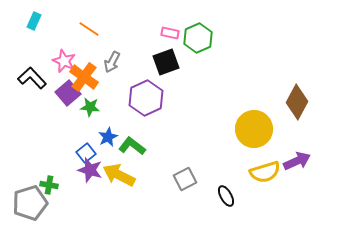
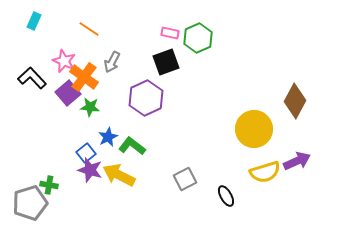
brown diamond: moved 2 px left, 1 px up
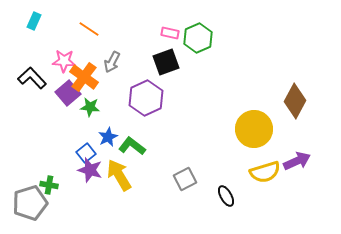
pink star: rotated 20 degrees counterclockwise
yellow arrow: rotated 32 degrees clockwise
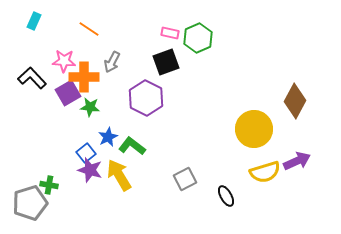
orange cross: rotated 36 degrees counterclockwise
purple square: rotated 10 degrees clockwise
purple hexagon: rotated 8 degrees counterclockwise
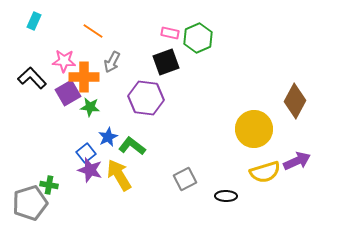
orange line: moved 4 px right, 2 px down
purple hexagon: rotated 20 degrees counterclockwise
black ellipse: rotated 60 degrees counterclockwise
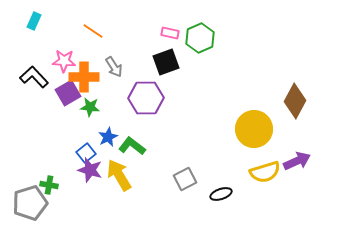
green hexagon: moved 2 px right
gray arrow: moved 2 px right, 5 px down; rotated 60 degrees counterclockwise
black L-shape: moved 2 px right, 1 px up
purple hexagon: rotated 8 degrees counterclockwise
black ellipse: moved 5 px left, 2 px up; rotated 20 degrees counterclockwise
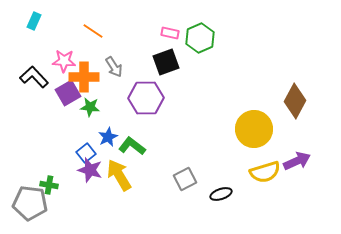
gray pentagon: rotated 24 degrees clockwise
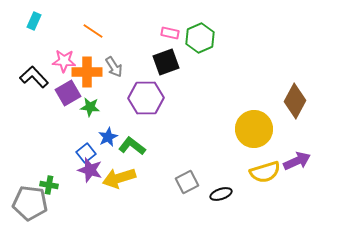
orange cross: moved 3 px right, 5 px up
yellow arrow: moved 3 px down; rotated 76 degrees counterclockwise
gray square: moved 2 px right, 3 px down
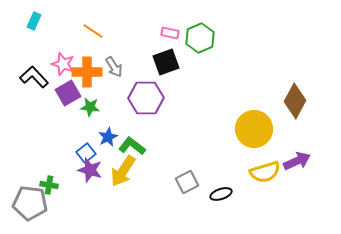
pink star: moved 1 px left, 3 px down; rotated 15 degrees clockwise
yellow arrow: moved 4 px right, 7 px up; rotated 40 degrees counterclockwise
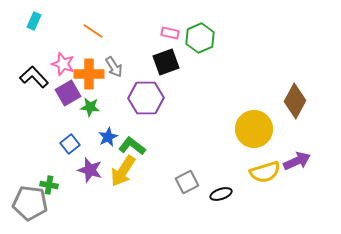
orange cross: moved 2 px right, 2 px down
blue square: moved 16 px left, 9 px up
